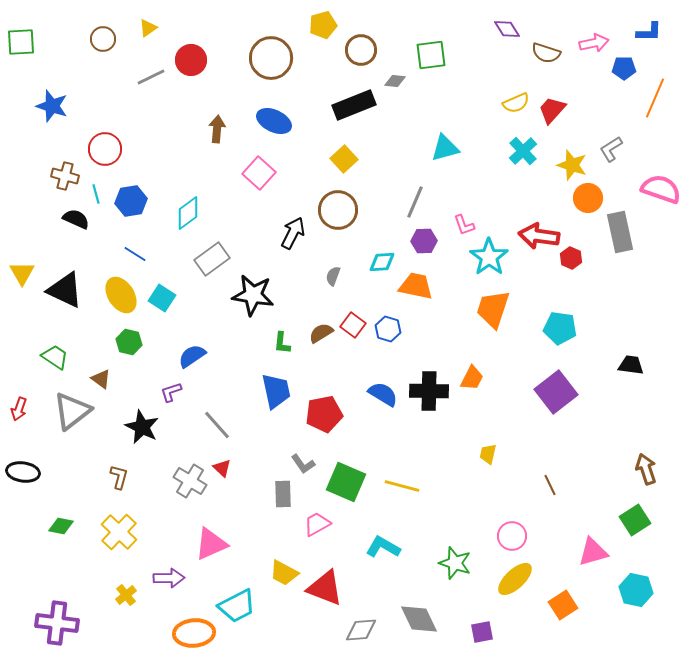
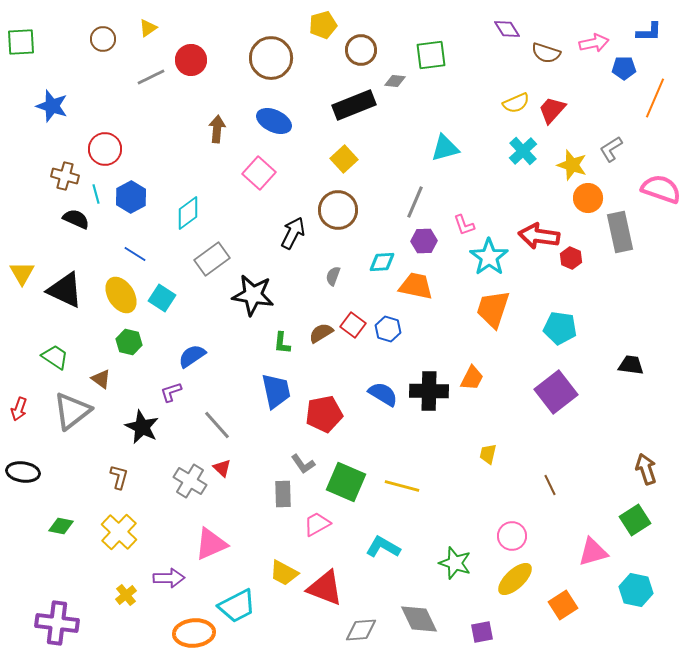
blue hexagon at (131, 201): moved 4 px up; rotated 20 degrees counterclockwise
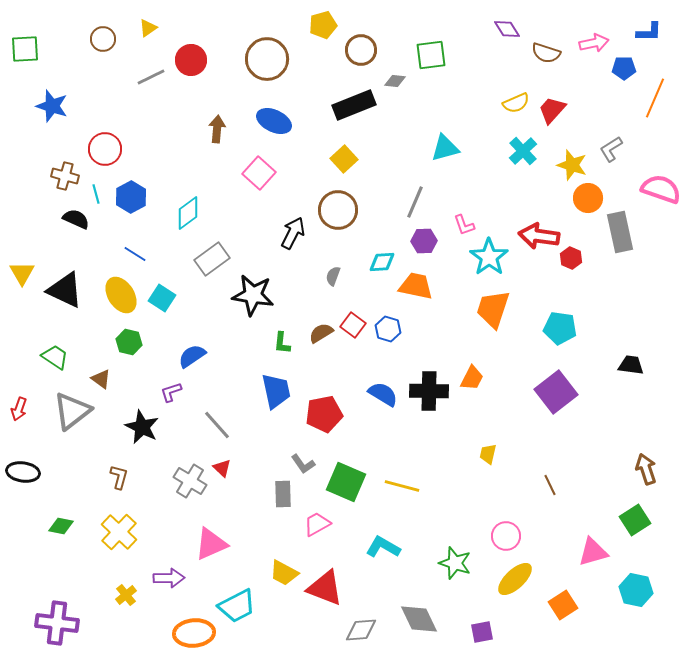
green square at (21, 42): moved 4 px right, 7 px down
brown circle at (271, 58): moved 4 px left, 1 px down
pink circle at (512, 536): moved 6 px left
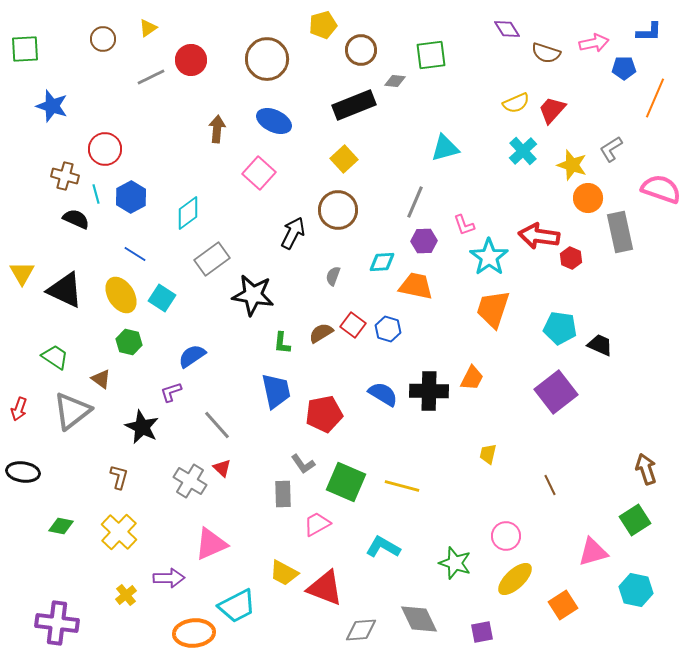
black trapezoid at (631, 365): moved 31 px left, 20 px up; rotated 16 degrees clockwise
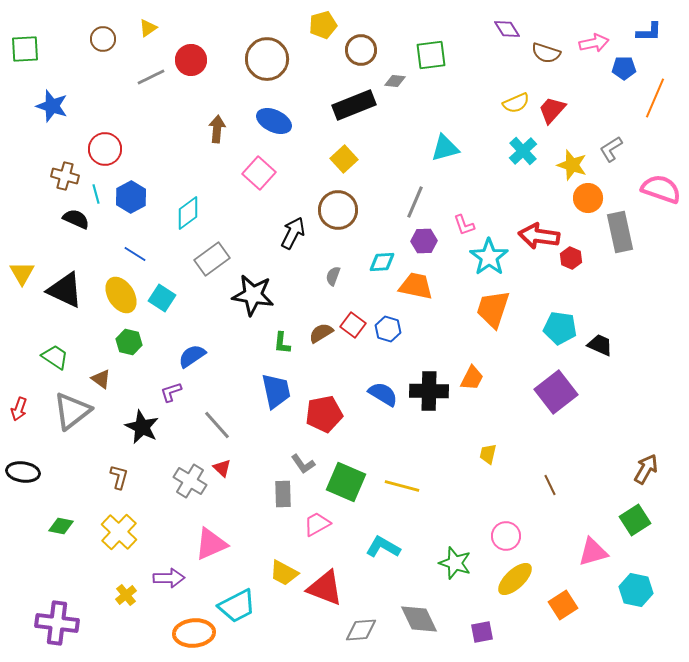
brown arrow at (646, 469): rotated 48 degrees clockwise
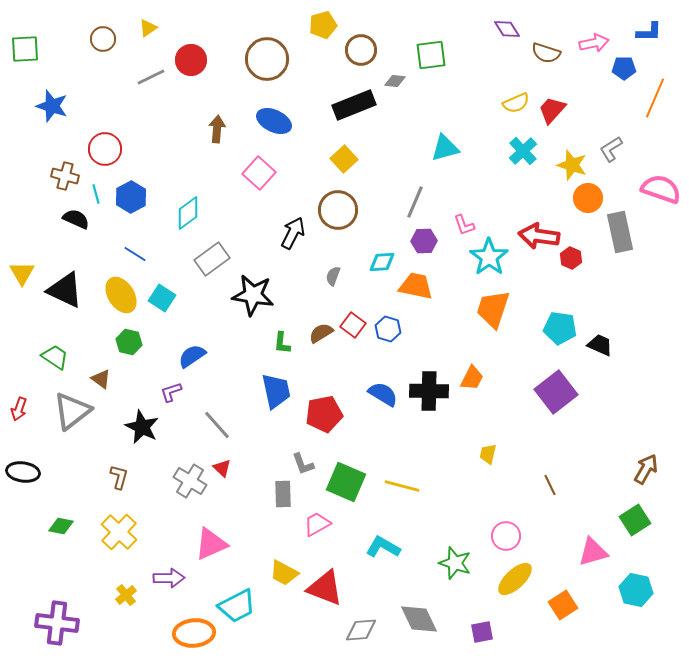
gray L-shape at (303, 464): rotated 15 degrees clockwise
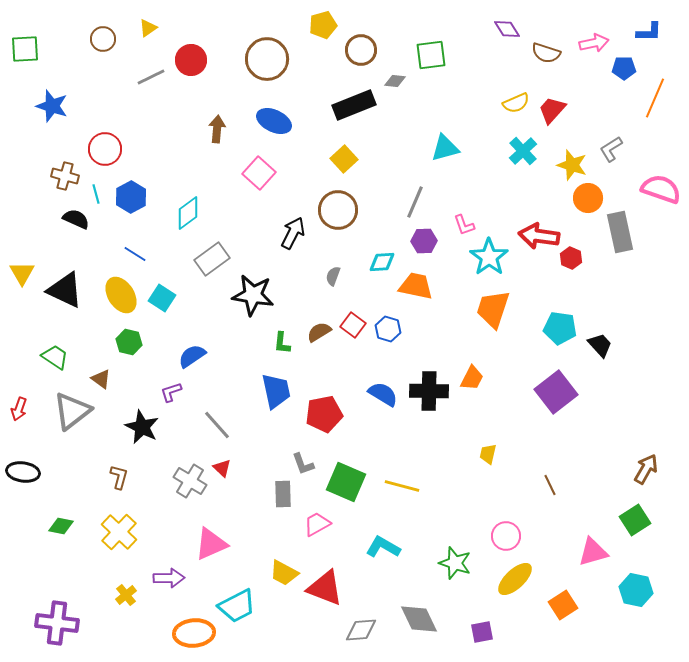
brown semicircle at (321, 333): moved 2 px left, 1 px up
black trapezoid at (600, 345): rotated 24 degrees clockwise
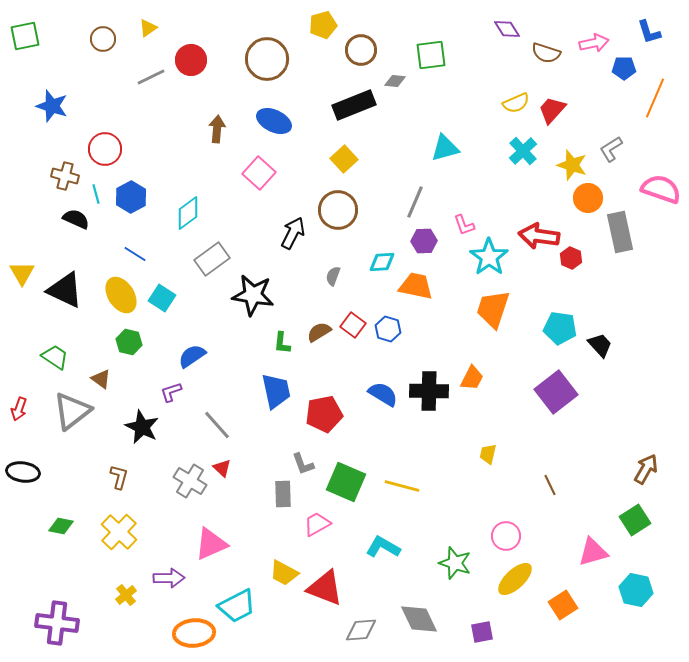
blue L-shape at (649, 32): rotated 72 degrees clockwise
green square at (25, 49): moved 13 px up; rotated 8 degrees counterclockwise
